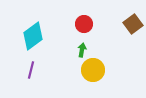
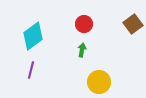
yellow circle: moved 6 px right, 12 px down
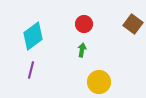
brown square: rotated 18 degrees counterclockwise
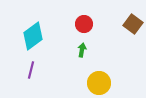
yellow circle: moved 1 px down
